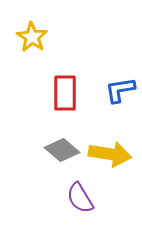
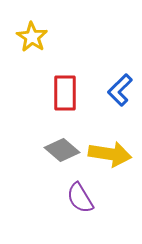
blue L-shape: rotated 36 degrees counterclockwise
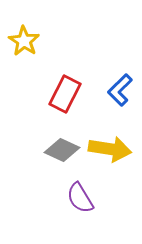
yellow star: moved 8 px left, 4 px down
red rectangle: moved 1 px down; rotated 27 degrees clockwise
gray diamond: rotated 16 degrees counterclockwise
yellow arrow: moved 5 px up
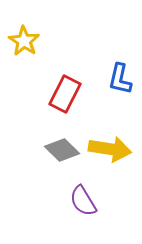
blue L-shape: moved 11 px up; rotated 32 degrees counterclockwise
gray diamond: rotated 20 degrees clockwise
purple semicircle: moved 3 px right, 3 px down
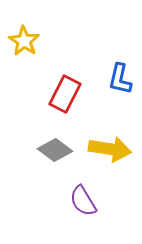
gray diamond: moved 7 px left; rotated 8 degrees counterclockwise
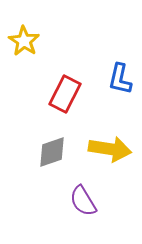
gray diamond: moved 3 px left, 2 px down; rotated 56 degrees counterclockwise
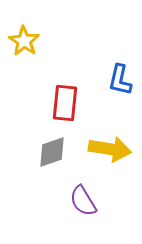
blue L-shape: moved 1 px down
red rectangle: moved 9 px down; rotated 21 degrees counterclockwise
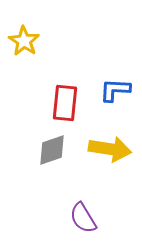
blue L-shape: moved 5 px left, 10 px down; rotated 80 degrees clockwise
gray diamond: moved 2 px up
purple semicircle: moved 17 px down
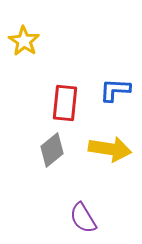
gray diamond: rotated 20 degrees counterclockwise
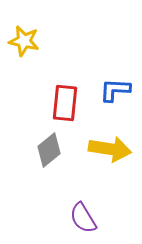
yellow star: rotated 20 degrees counterclockwise
gray diamond: moved 3 px left
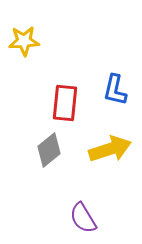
yellow star: rotated 16 degrees counterclockwise
blue L-shape: rotated 80 degrees counterclockwise
yellow arrow: rotated 27 degrees counterclockwise
